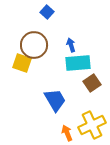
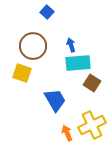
brown circle: moved 1 px left, 1 px down
yellow square: moved 10 px down
brown square: rotated 24 degrees counterclockwise
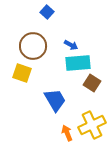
blue arrow: rotated 136 degrees clockwise
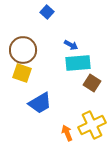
brown circle: moved 10 px left, 4 px down
blue trapezoid: moved 15 px left, 3 px down; rotated 90 degrees clockwise
